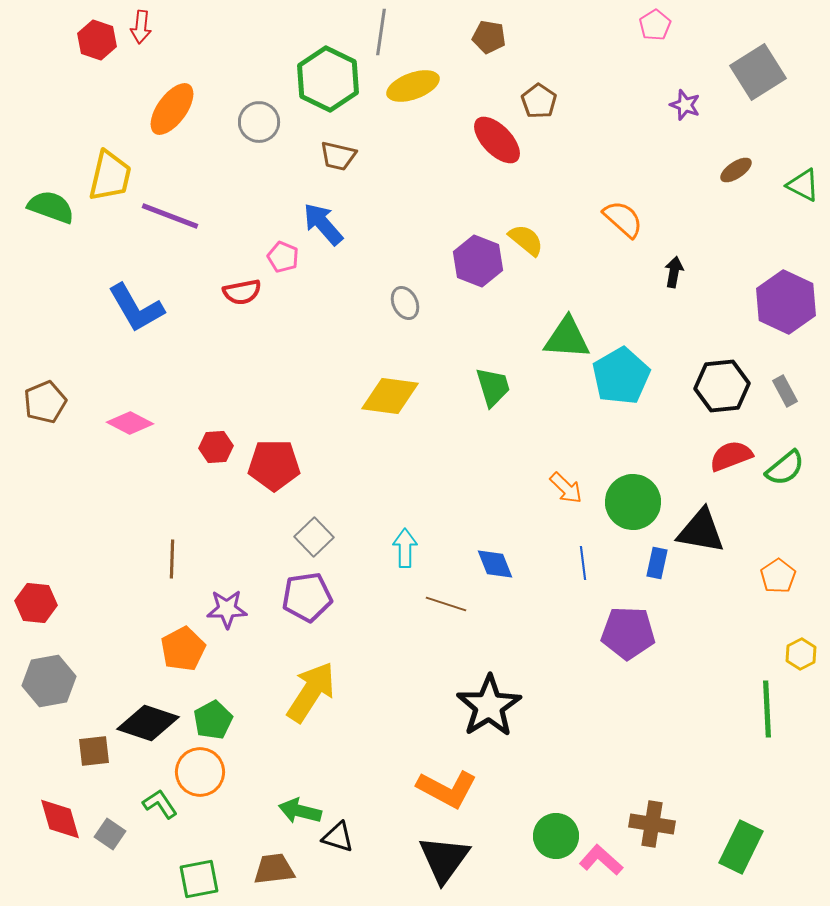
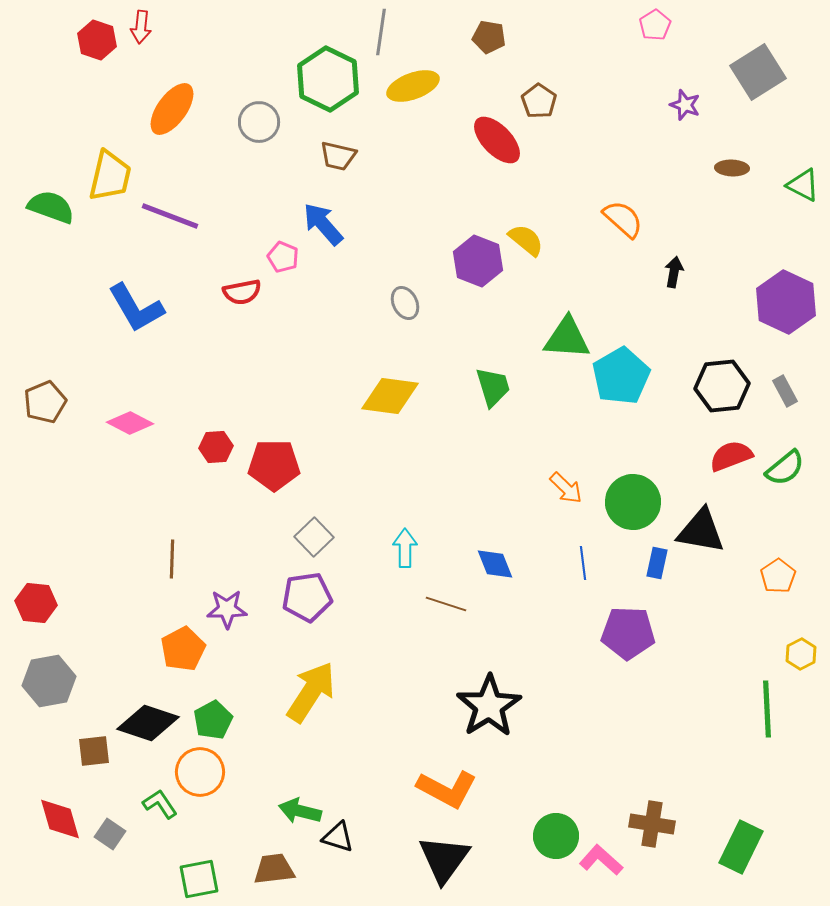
brown ellipse at (736, 170): moved 4 px left, 2 px up; rotated 36 degrees clockwise
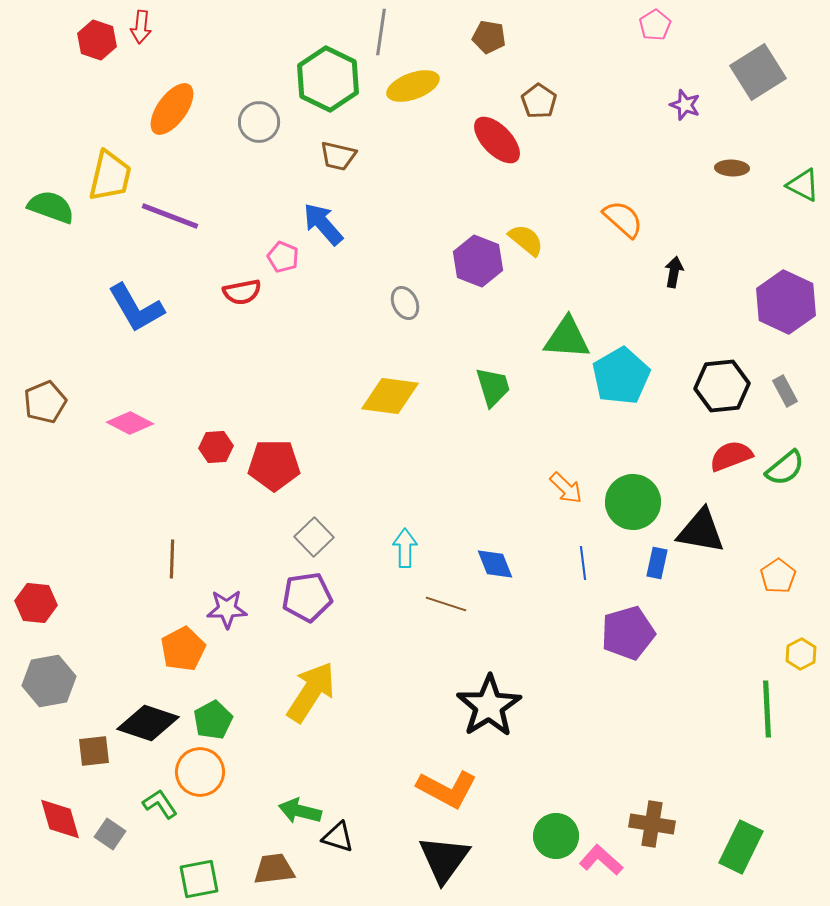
purple pentagon at (628, 633): rotated 18 degrees counterclockwise
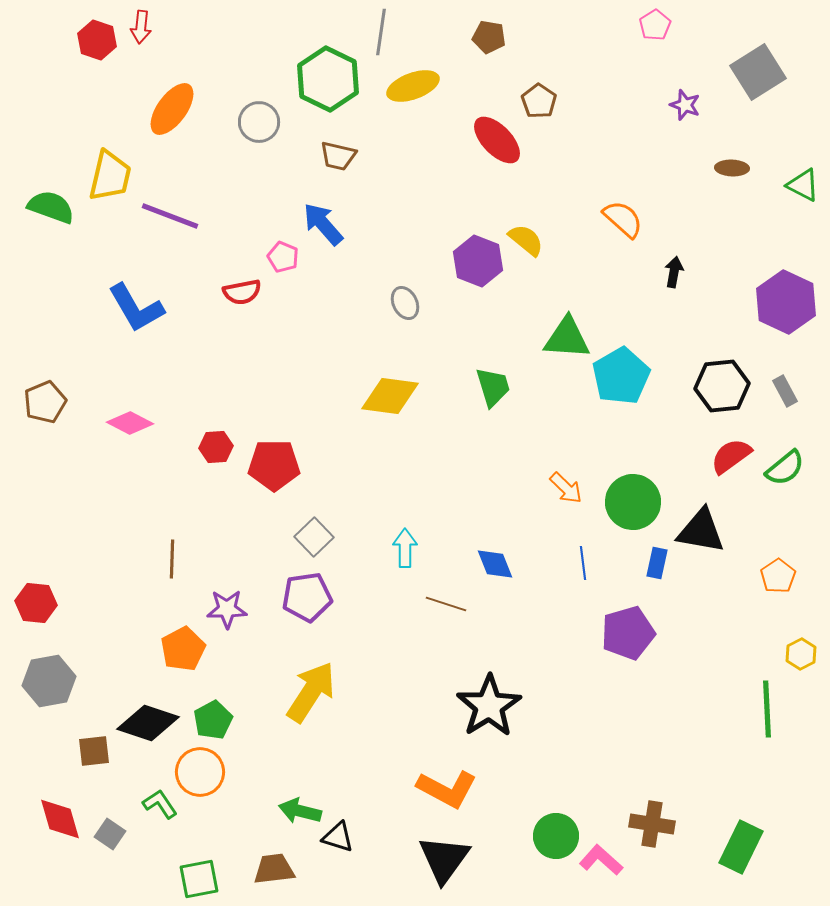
red semicircle at (731, 456): rotated 15 degrees counterclockwise
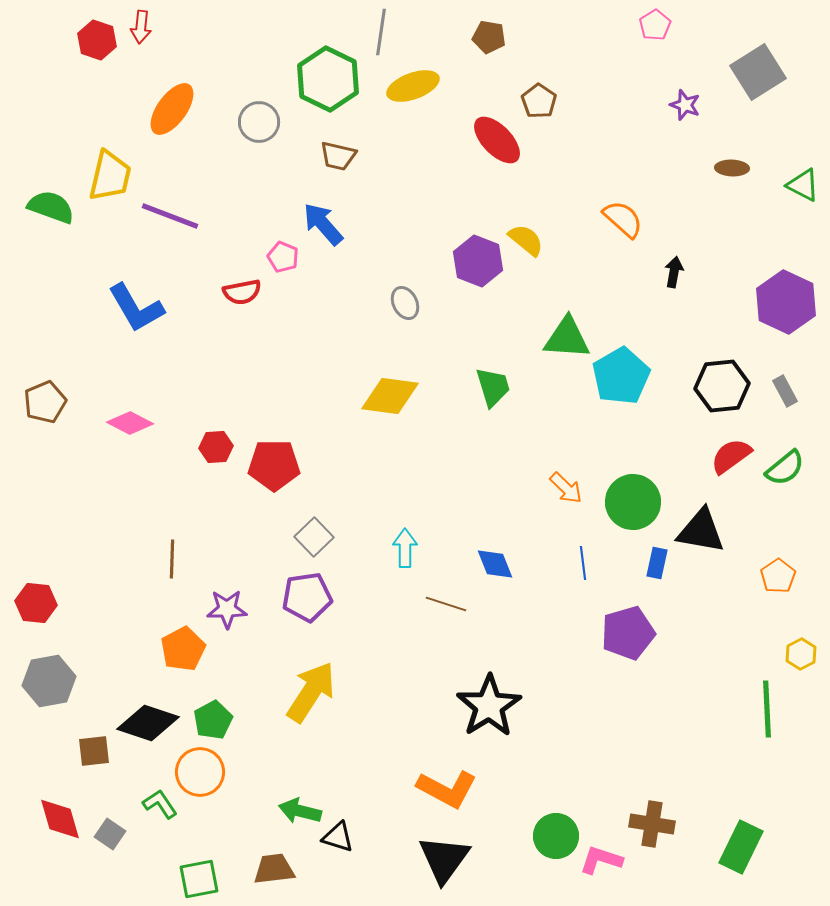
pink L-shape at (601, 860): rotated 24 degrees counterclockwise
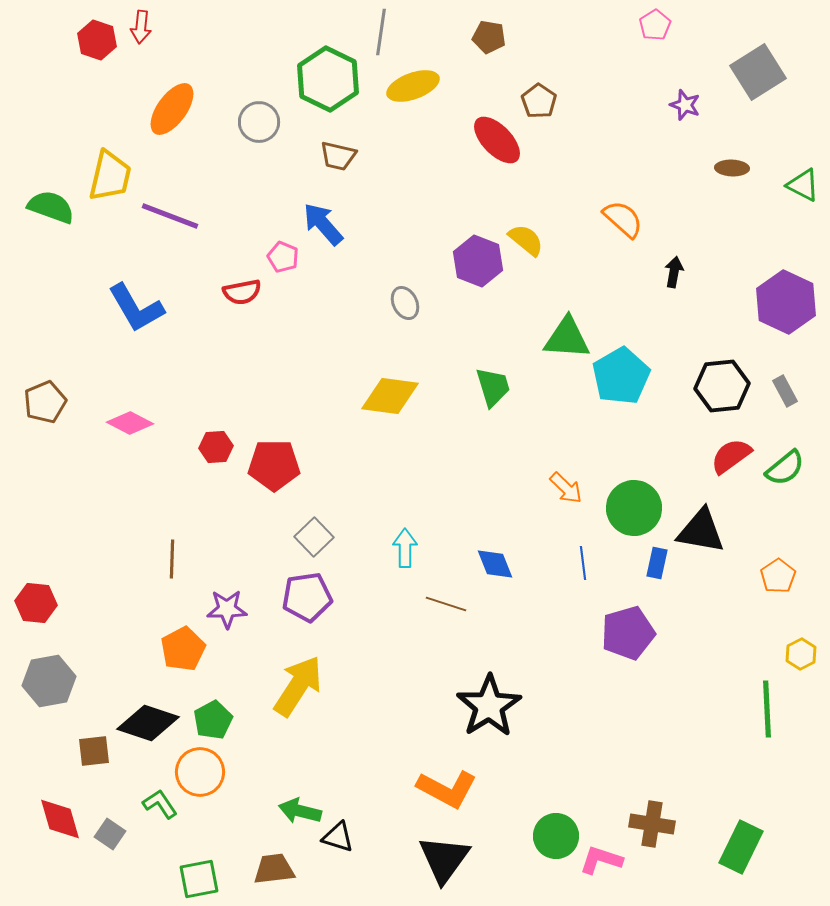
green circle at (633, 502): moved 1 px right, 6 px down
yellow arrow at (311, 692): moved 13 px left, 6 px up
